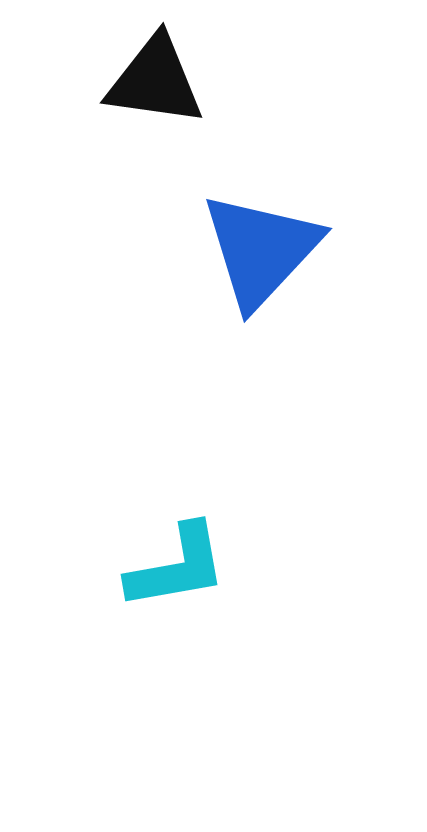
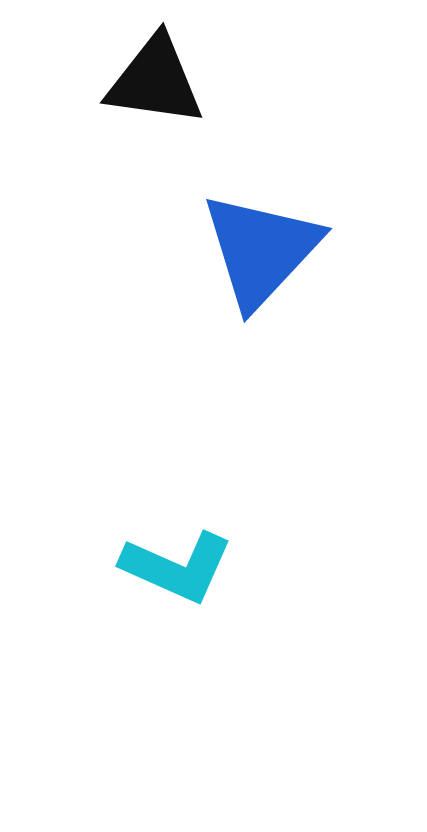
cyan L-shape: rotated 34 degrees clockwise
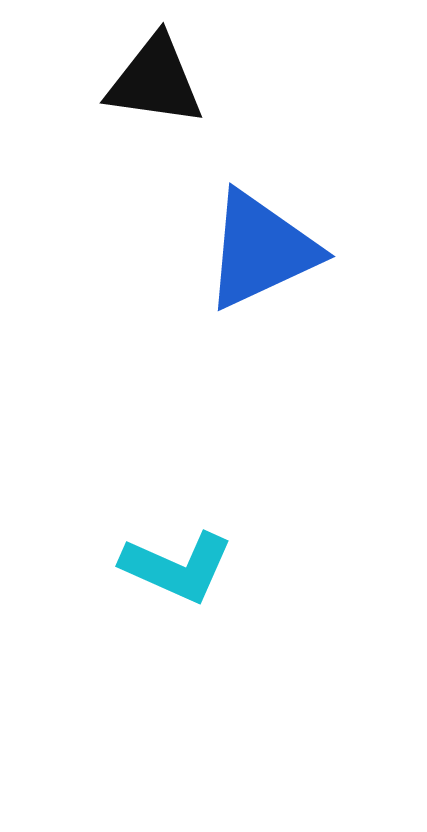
blue triangle: rotated 22 degrees clockwise
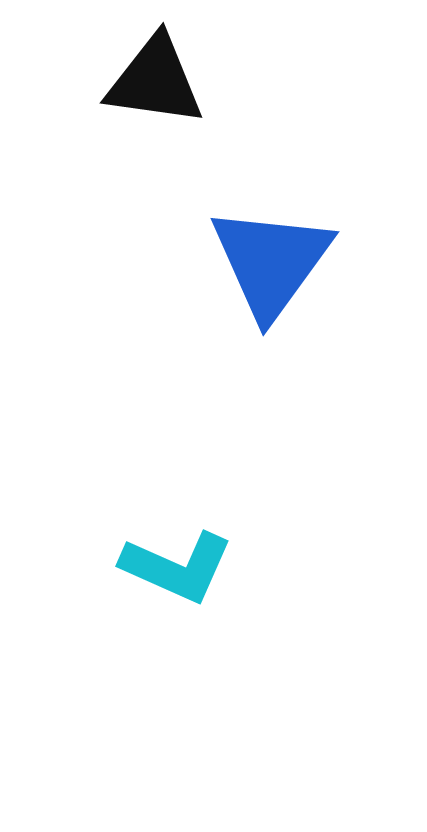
blue triangle: moved 10 px right, 12 px down; rotated 29 degrees counterclockwise
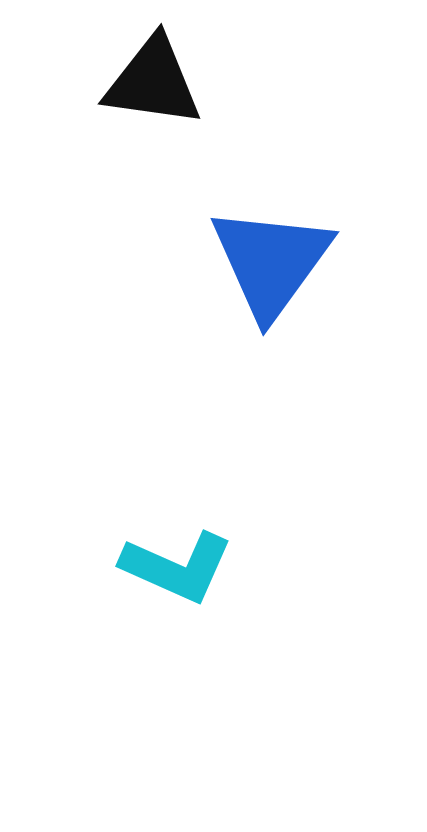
black triangle: moved 2 px left, 1 px down
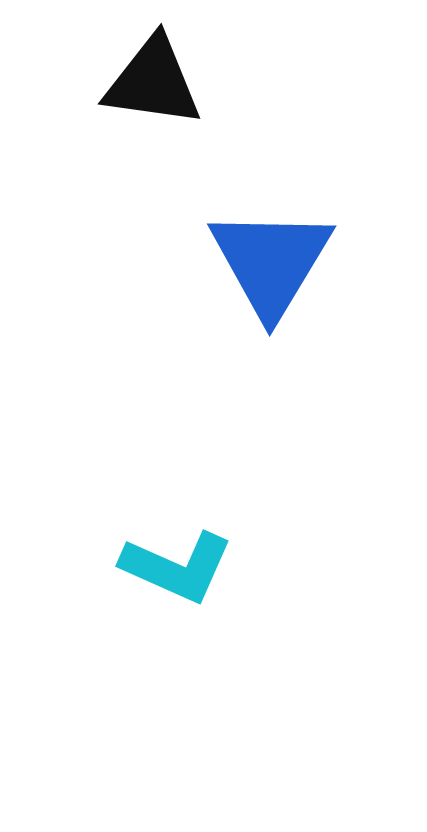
blue triangle: rotated 5 degrees counterclockwise
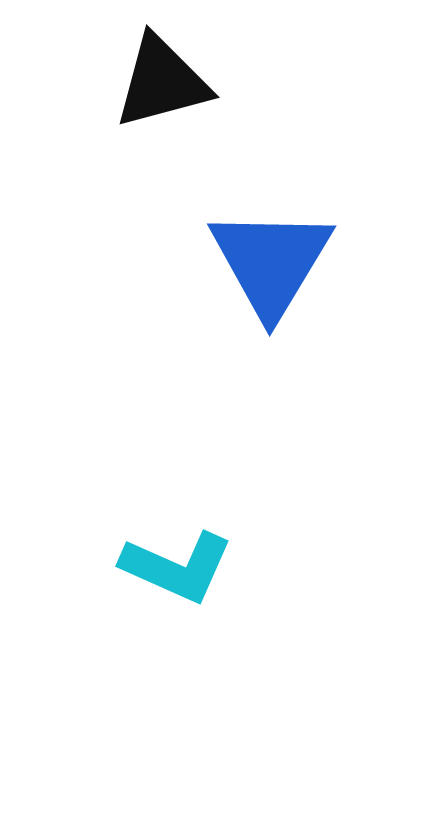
black triangle: moved 9 px right; rotated 23 degrees counterclockwise
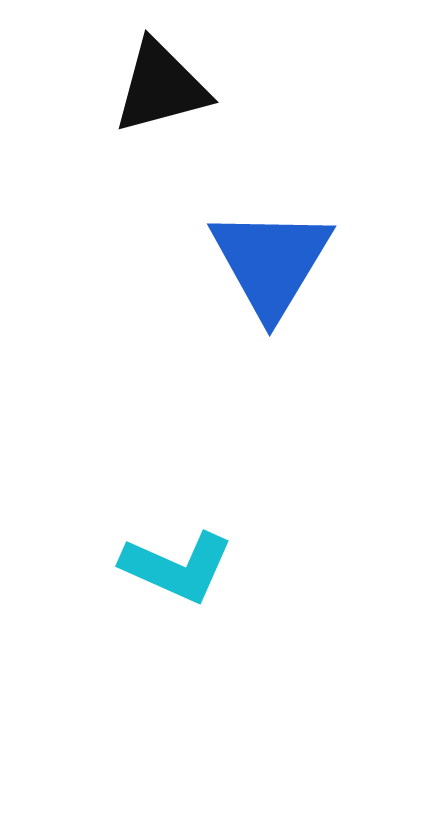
black triangle: moved 1 px left, 5 px down
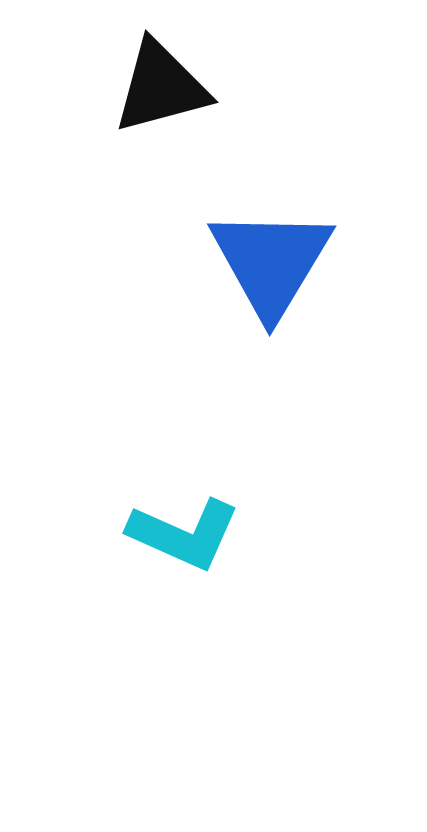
cyan L-shape: moved 7 px right, 33 px up
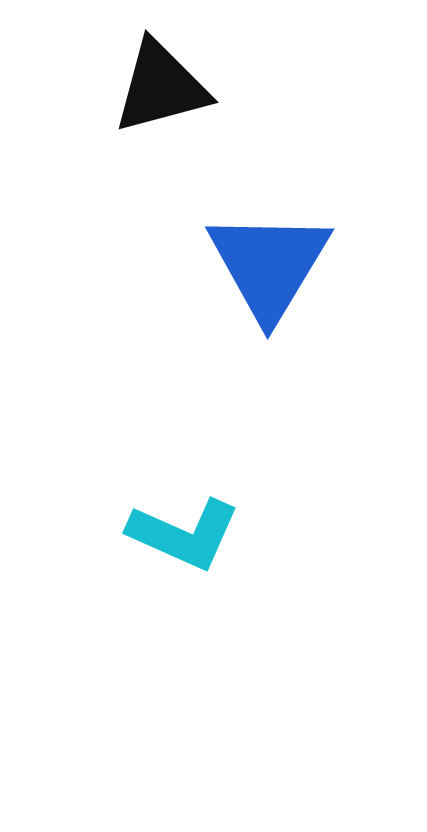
blue triangle: moved 2 px left, 3 px down
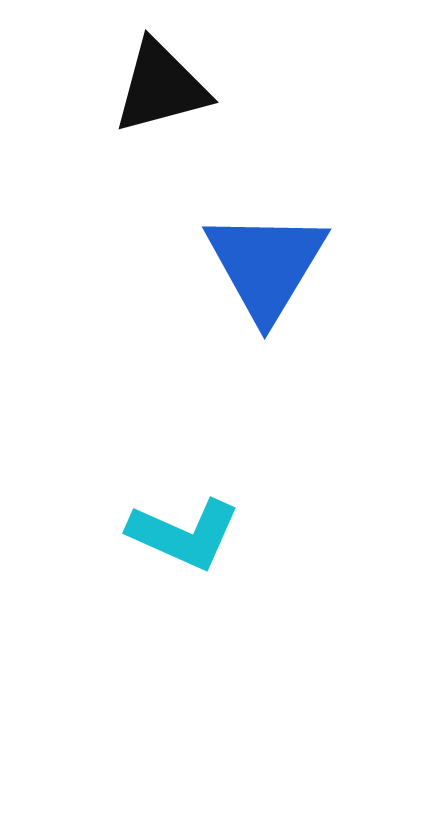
blue triangle: moved 3 px left
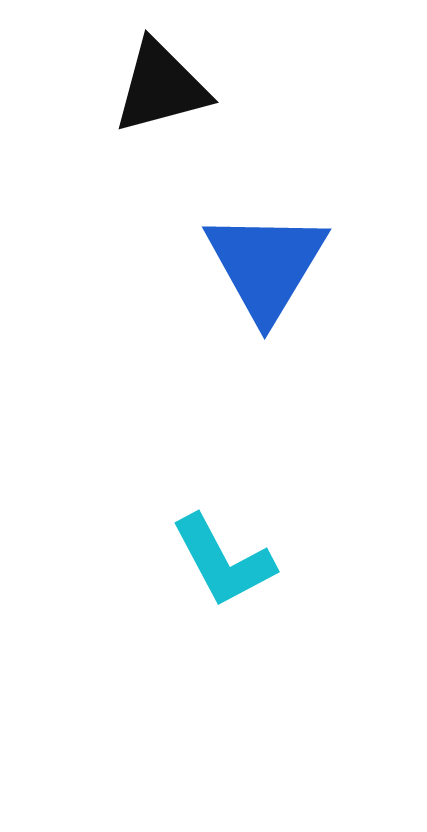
cyan L-shape: moved 39 px right, 27 px down; rotated 38 degrees clockwise
